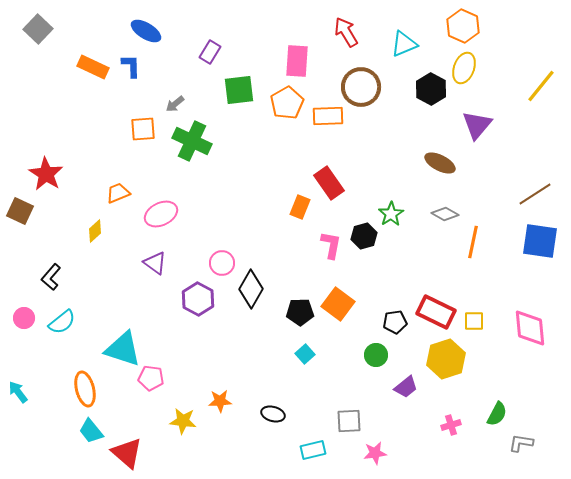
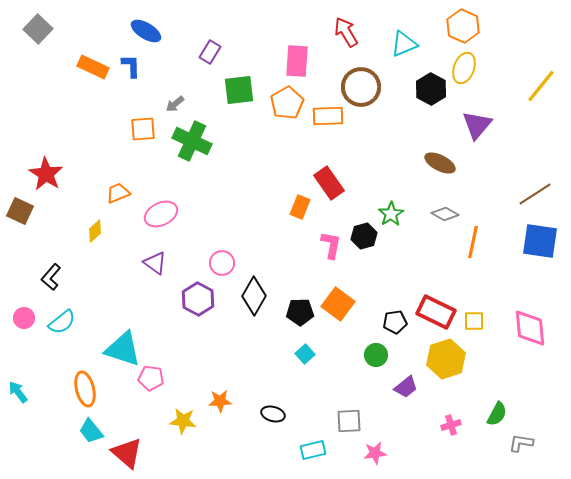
black diamond at (251, 289): moved 3 px right, 7 px down
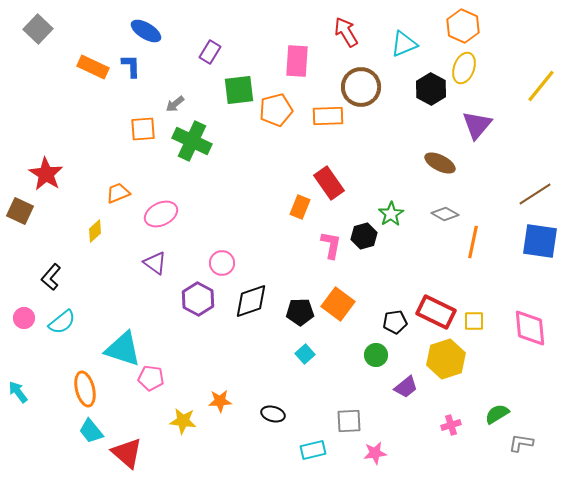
orange pentagon at (287, 103): moved 11 px left, 7 px down; rotated 16 degrees clockwise
black diamond at (254, 296): moved 3 px left, 5 px down; rotated 42 degrees clockwise
green semicircle at (497, 414): rotated 150 degrees counterclockwise
